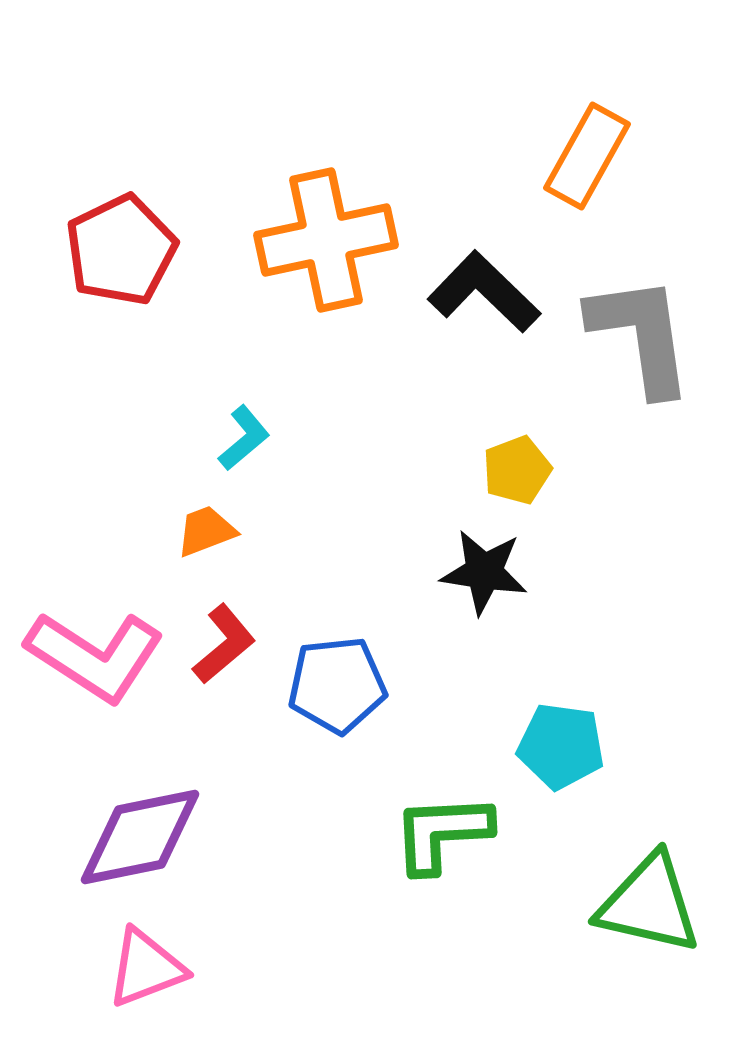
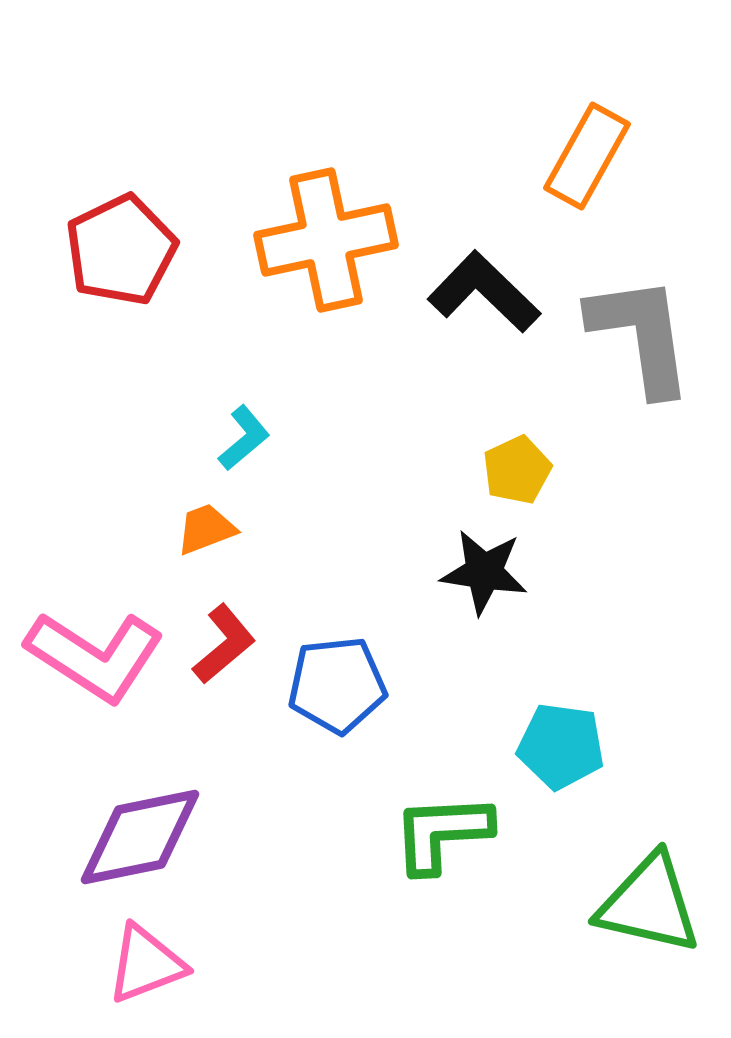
yellow pentagon: rotated 4 degrees counterclockwise
orange trapezoid: moved 2 px up
pink triangle: moved 4 px up
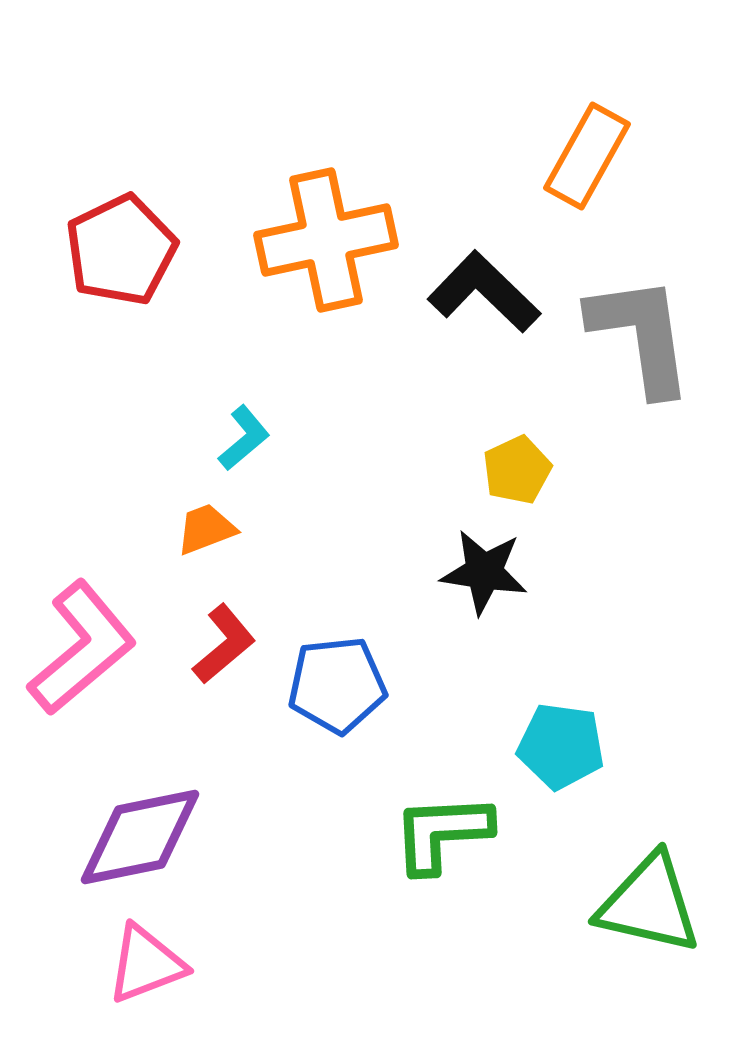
pink L-shape: moved 13 px left, 8 px up; rotated 73 degrees counterclockwise
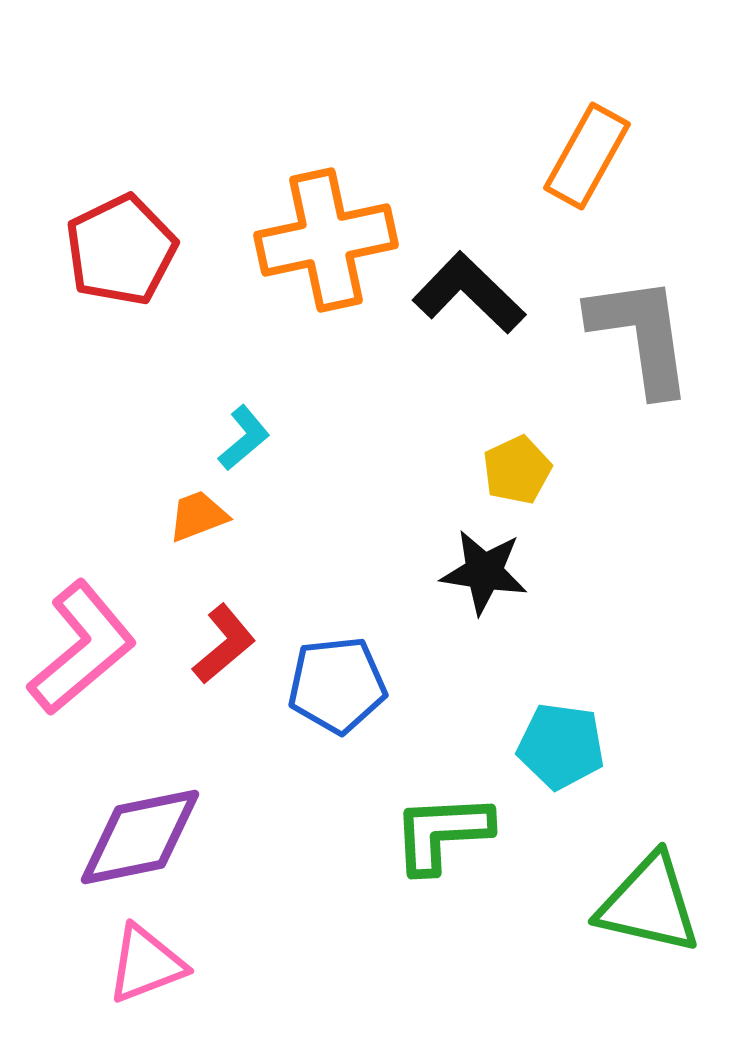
black L-shape: moved 15 px left, 1 px down
orange trapezoid: moved 8 px left, 13 px up
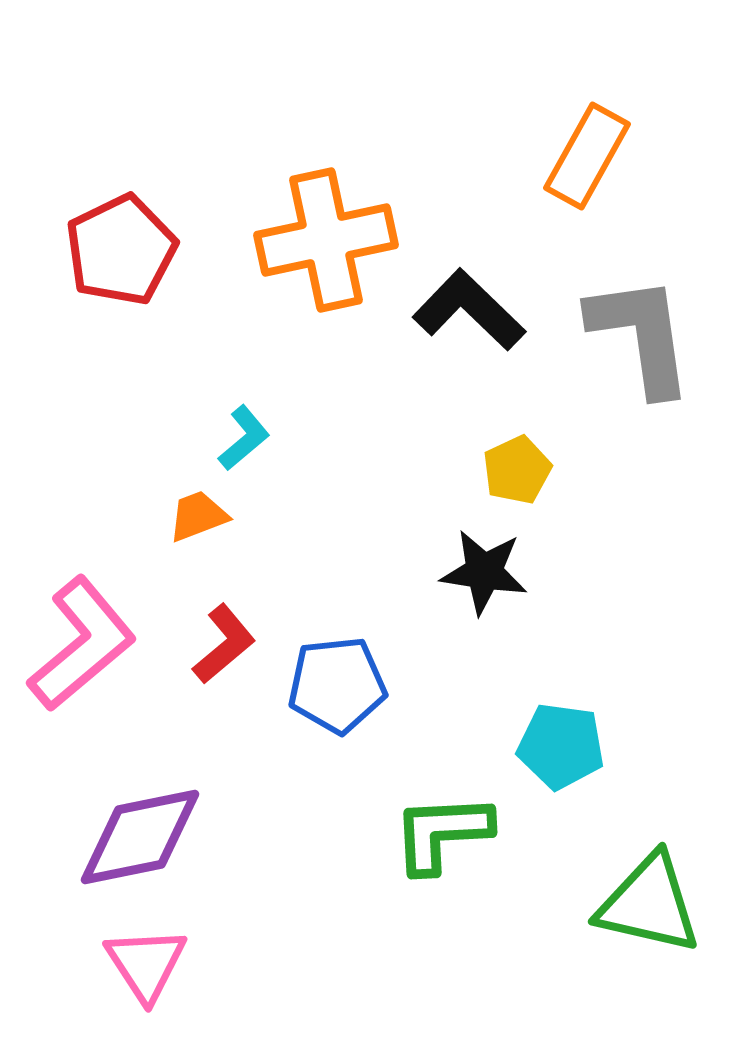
black L-shape: moved 17 px down
pink L-shape: moved 4 px up
pink triangle: rotated 42 degrees counterclockwise
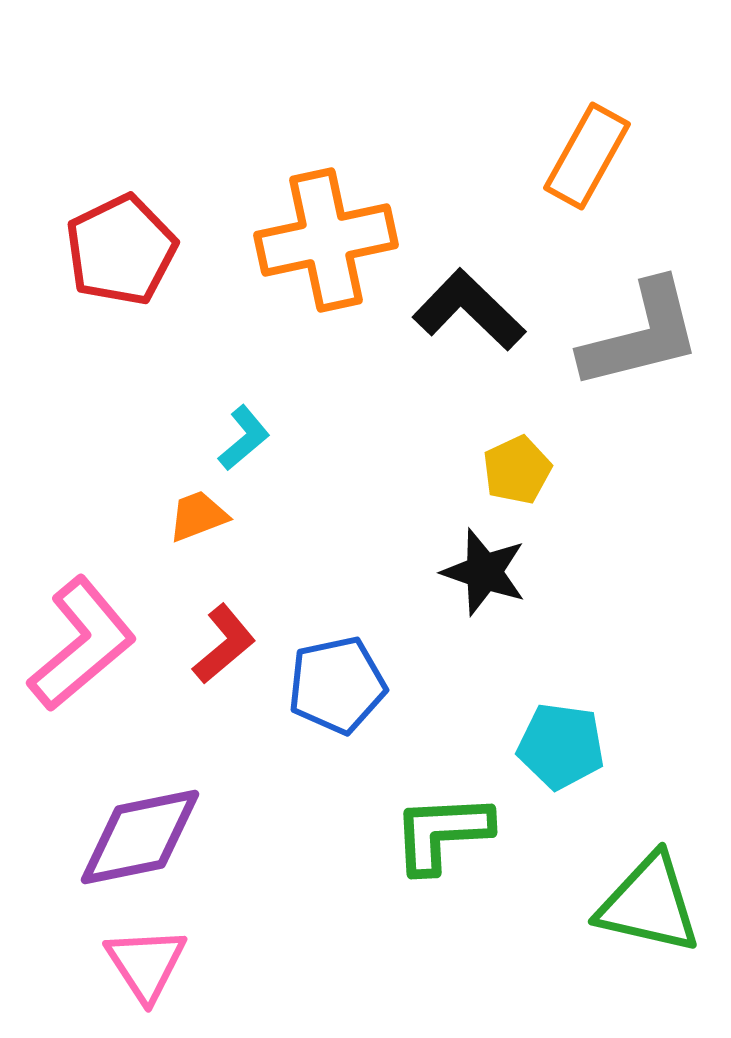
gray L-shape: rotated 84 degrees clockwise
black star: rotated 10 degrees clockwise
blue pentagon: rotated 6 degrees counterclockwise
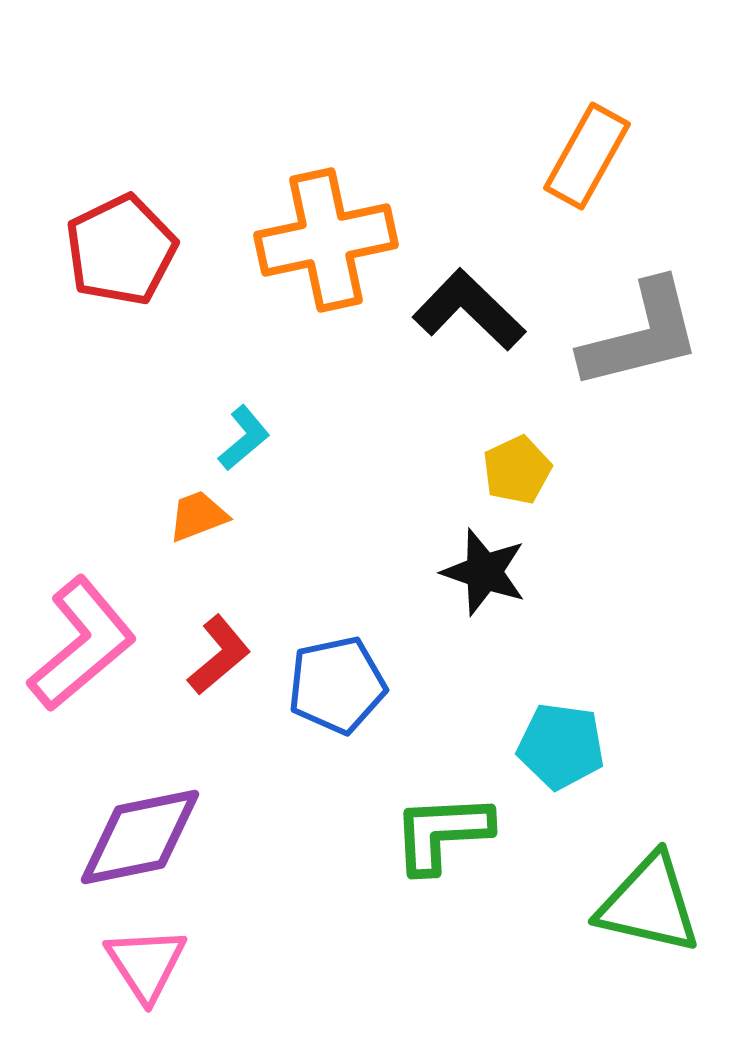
red L-shape: moved 5 px left, 11 px down
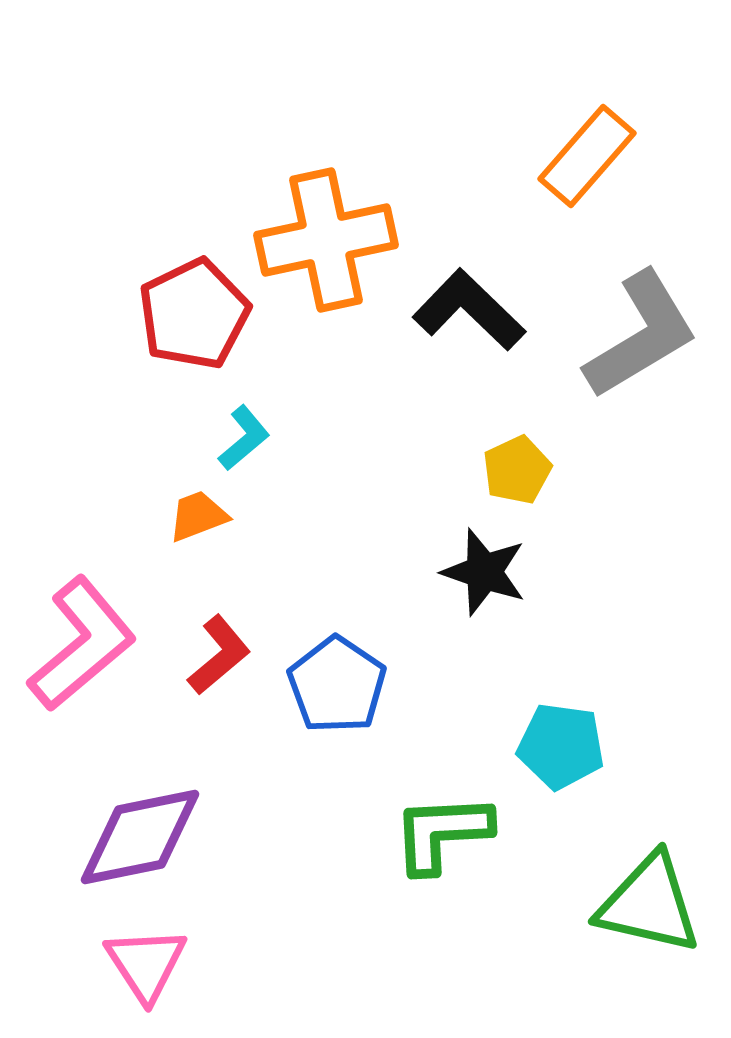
orange rectangle: rotated 12 degrees clockwise
red pentagon: moved 73 px right, 64 px down
gray L-shape: rotated 17 degrees counterclockwise
blue pentagon: rotated 26 degrees counterclockwise
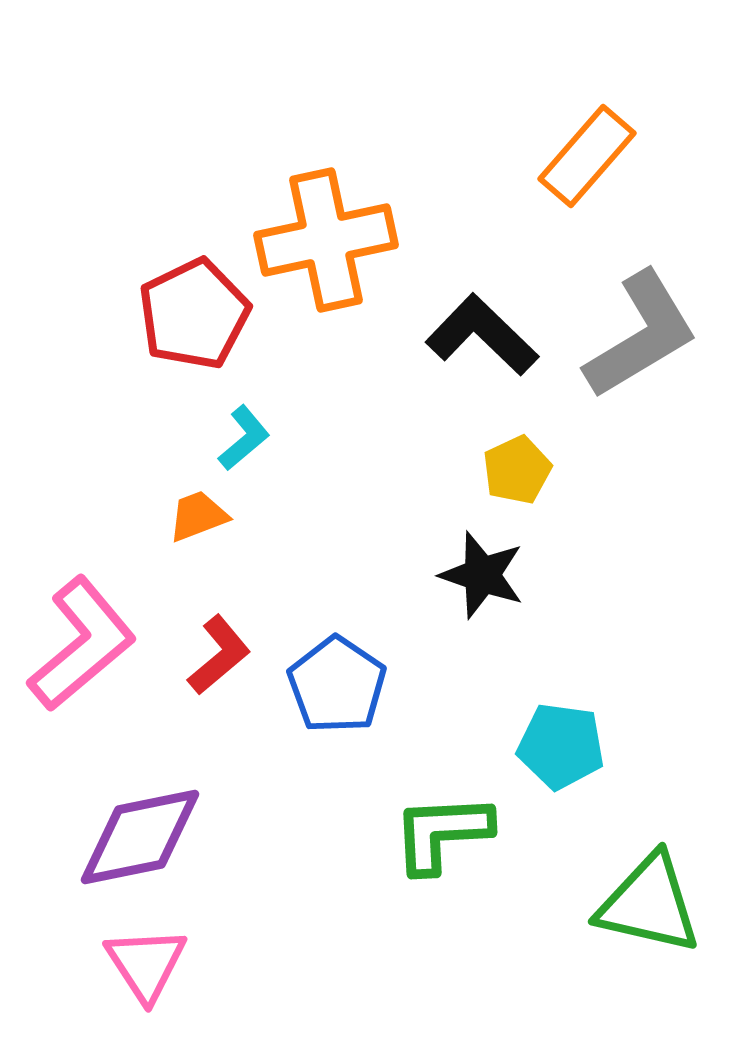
black L-shape: moved 13 px right, 25 px down
black star: moved 2 px left, 3 px down
